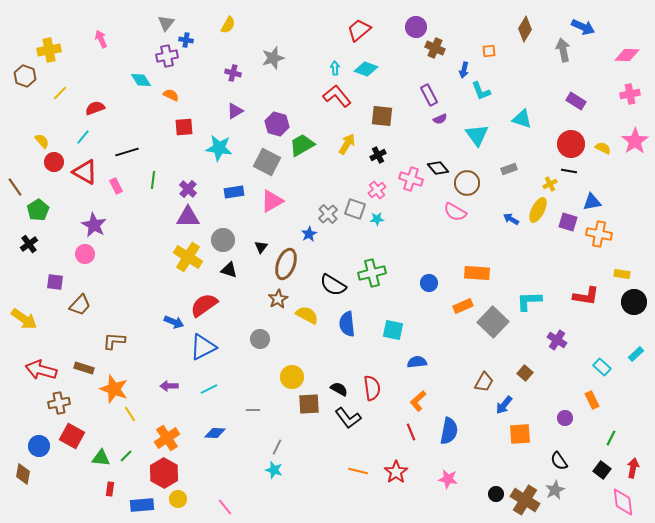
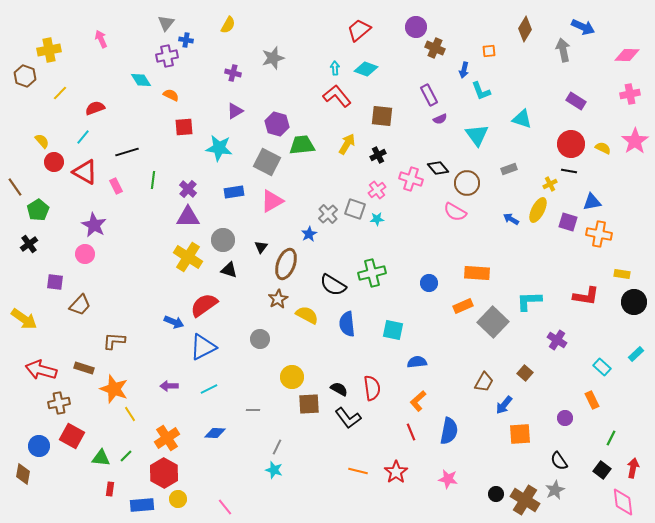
green trapezoid at (302, 145): rotated 24 degrees clockwise
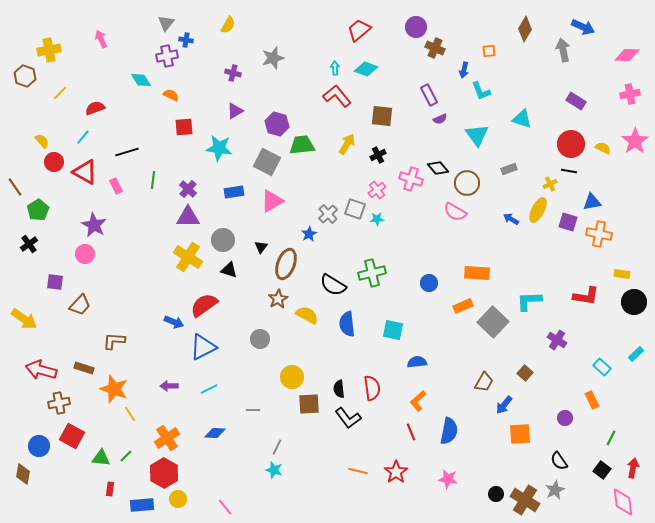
black semicircle at (339, 389): rotated 126 degrees counterclockwise
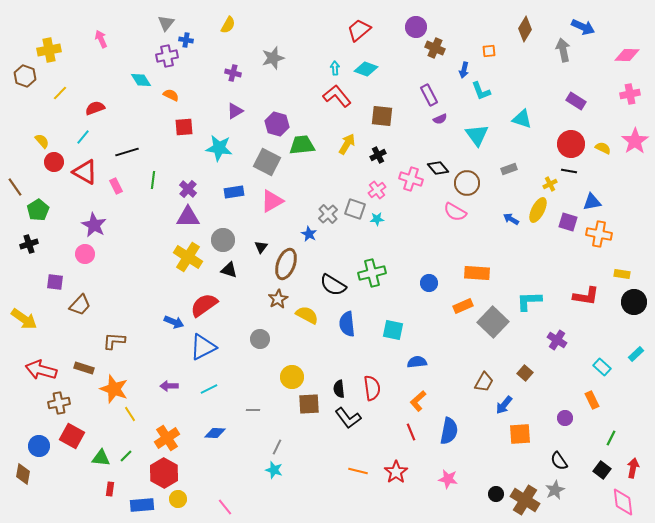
blue star at (309, 234): rotated 14 degrees counterclockwise
black cross at (29, 244): rotated 18 degrees clockwise
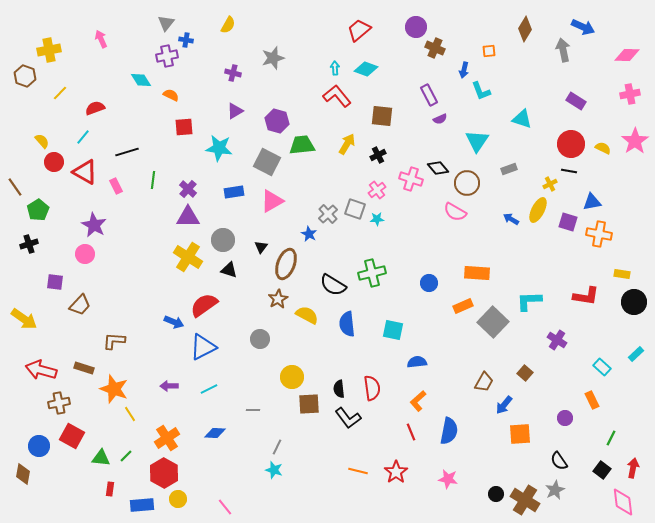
purple hexagon at (277, 124): moved 3 px up
cyan triangle at (477, 135): moved 6 px down; rotated 10 degrees clockwise
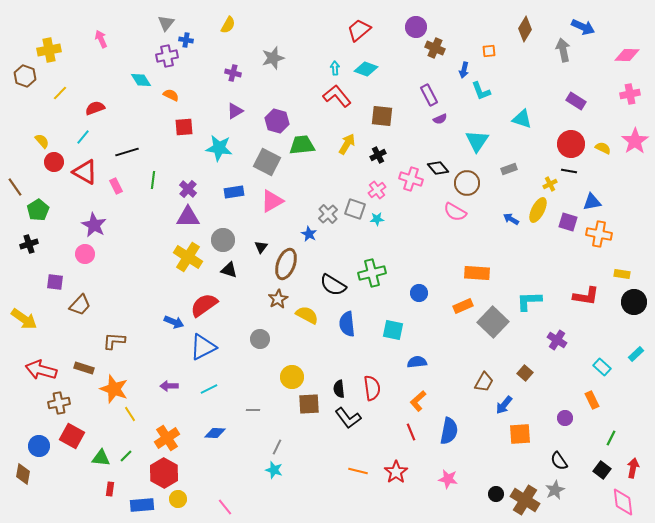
blue circle at (429, 283): moved 10 px left, 10 px down
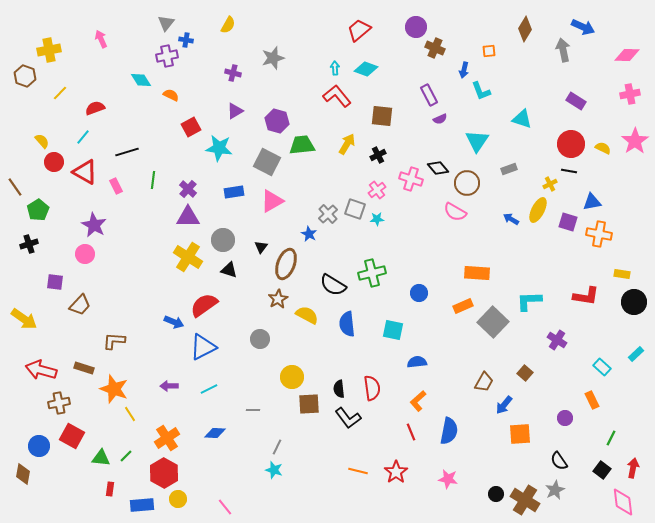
red square at (184, 127): moved 7 px right; rotated 24 degrees counterclockwise
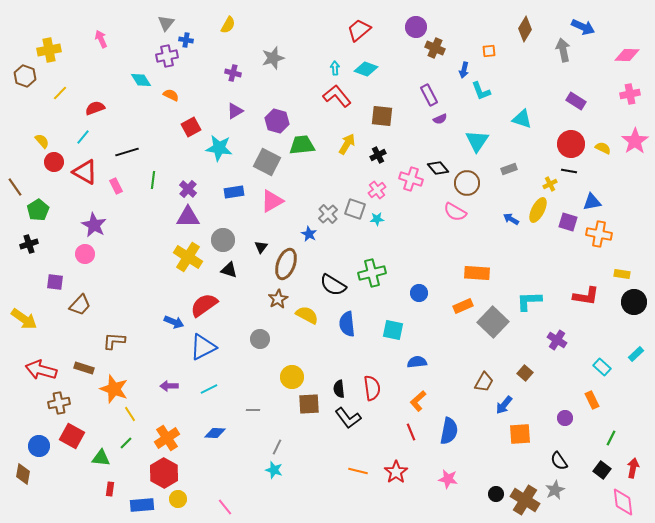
green line at (126, 456): moved 13 px up
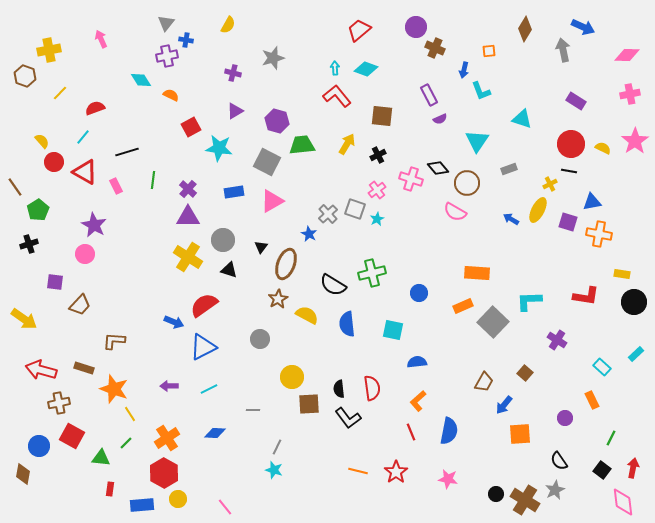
cyan star at (377, 219): rotated 24 degrees counterclockwise
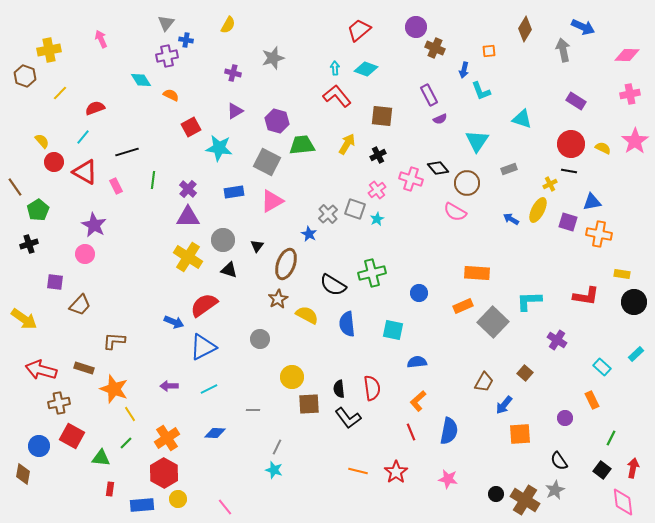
black triangle at (261, 247): moved 4 px left, 1 px up
